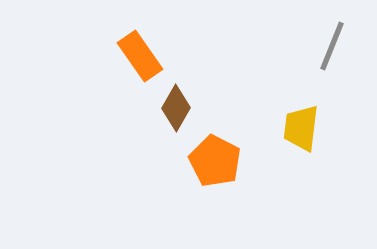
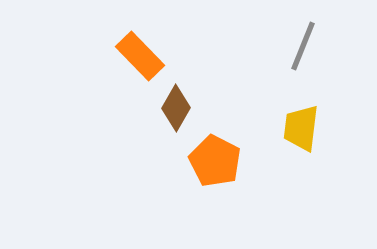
gray line: moved 29 px left
orange rectangle: rotated 9 degrees counterclockwise
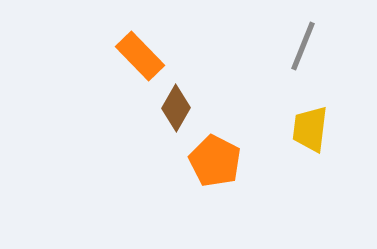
yellow trapezoid: moved 9 px right, 1 px down
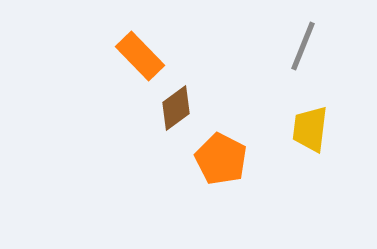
brown diamond: rotated 24 degrees clockwise
orange pentagon: moved 6 px right, 2 px up
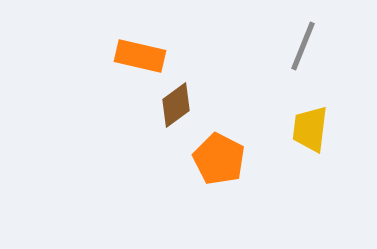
orange rectangle: rotated 33 degrees counterclockwise
brown diamond: moved 3 px up
orange pentagon: moved 2 px left
